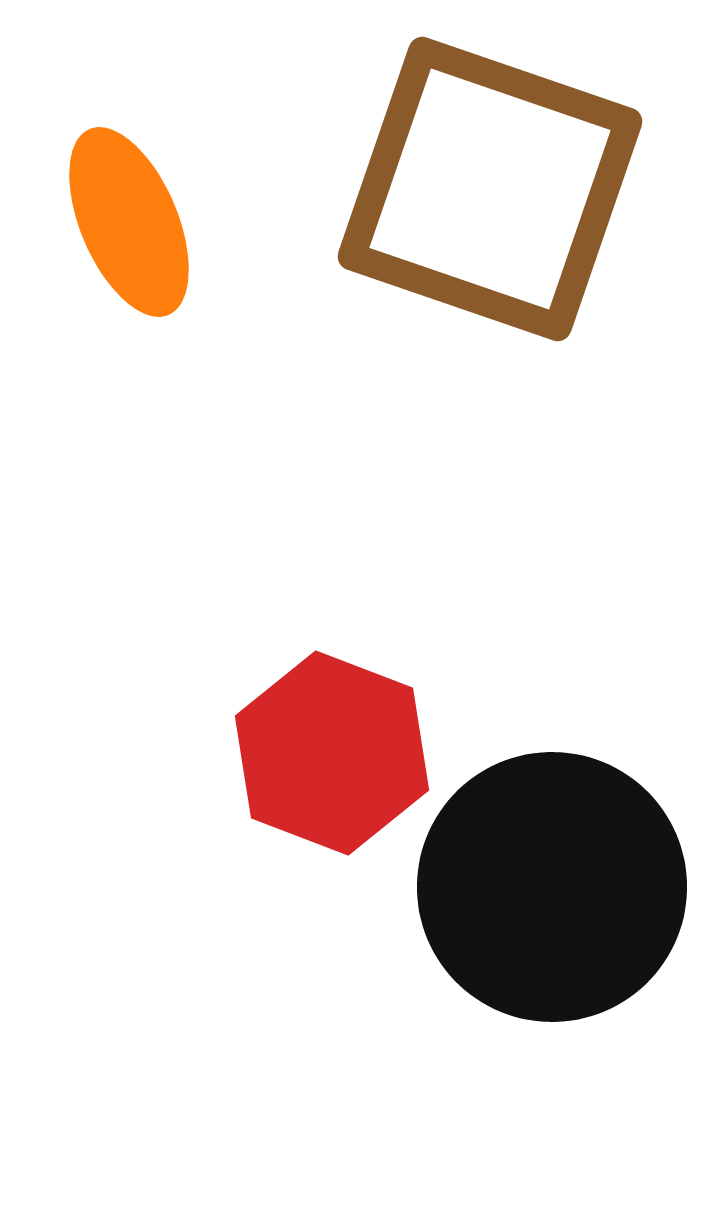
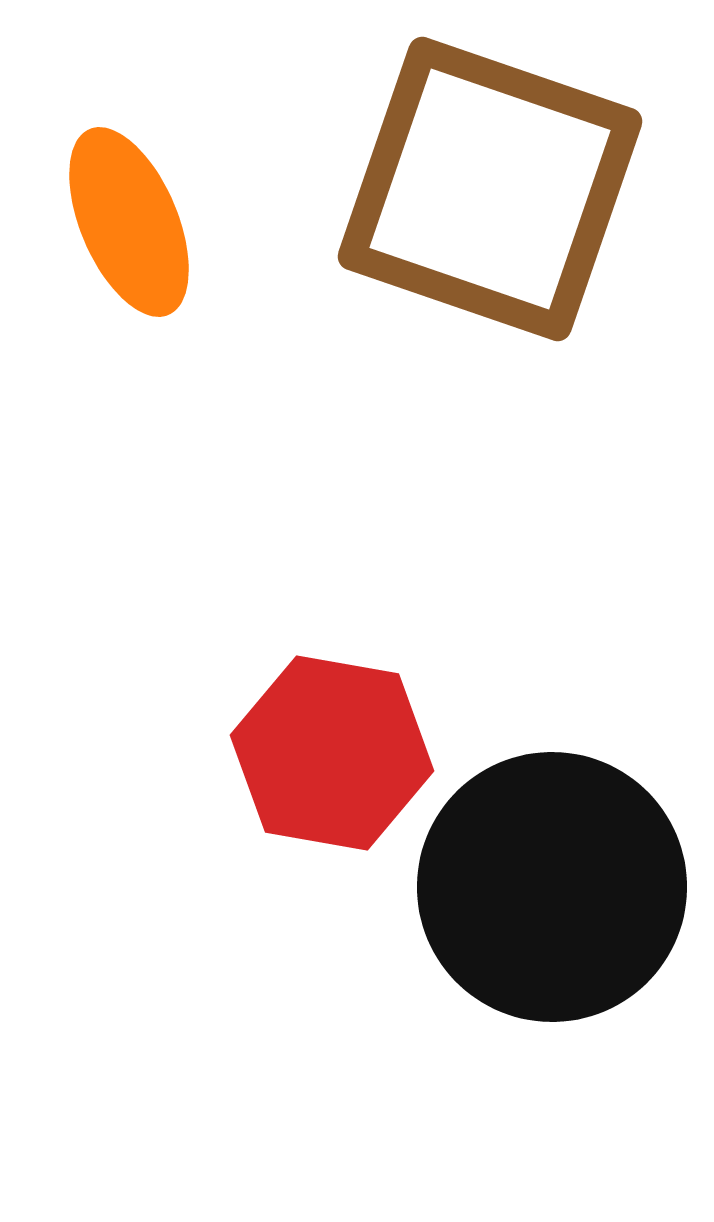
red hexagon: rotated 11 degrees counterclockwise
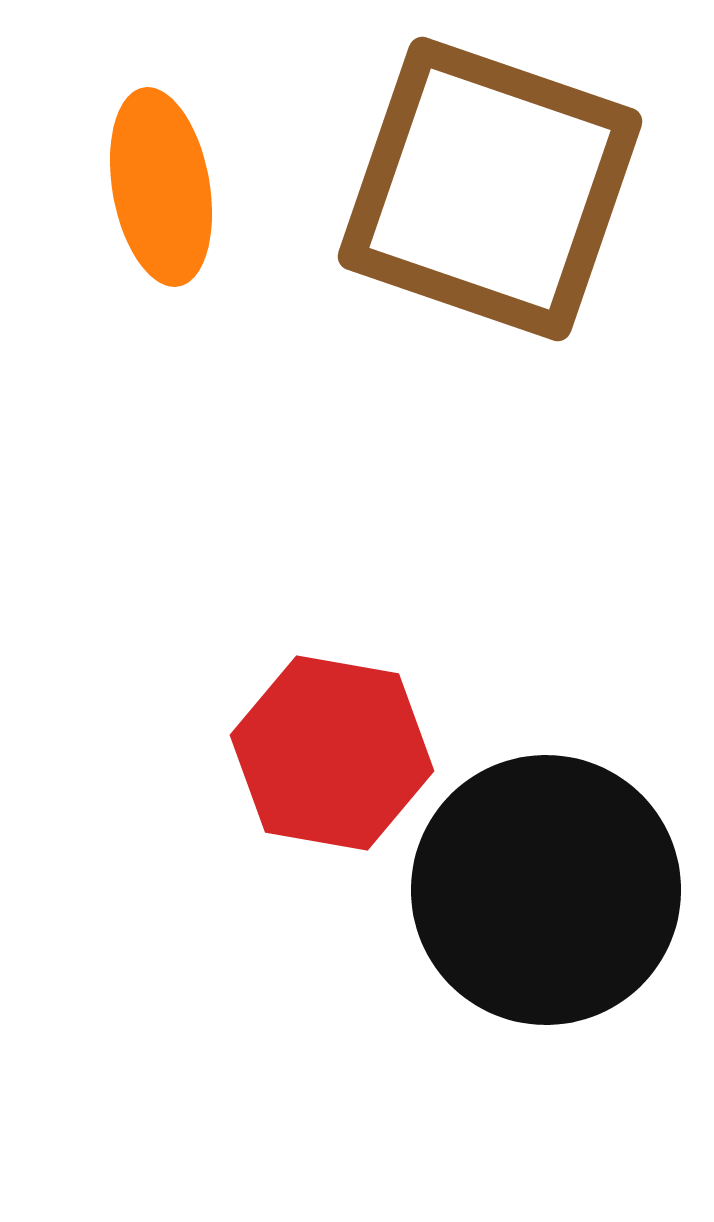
orange ellipse: moved 32 px right, 35 px up; rotated 13 degrees clockwise
black circle: moved 6 px left, 3 px down
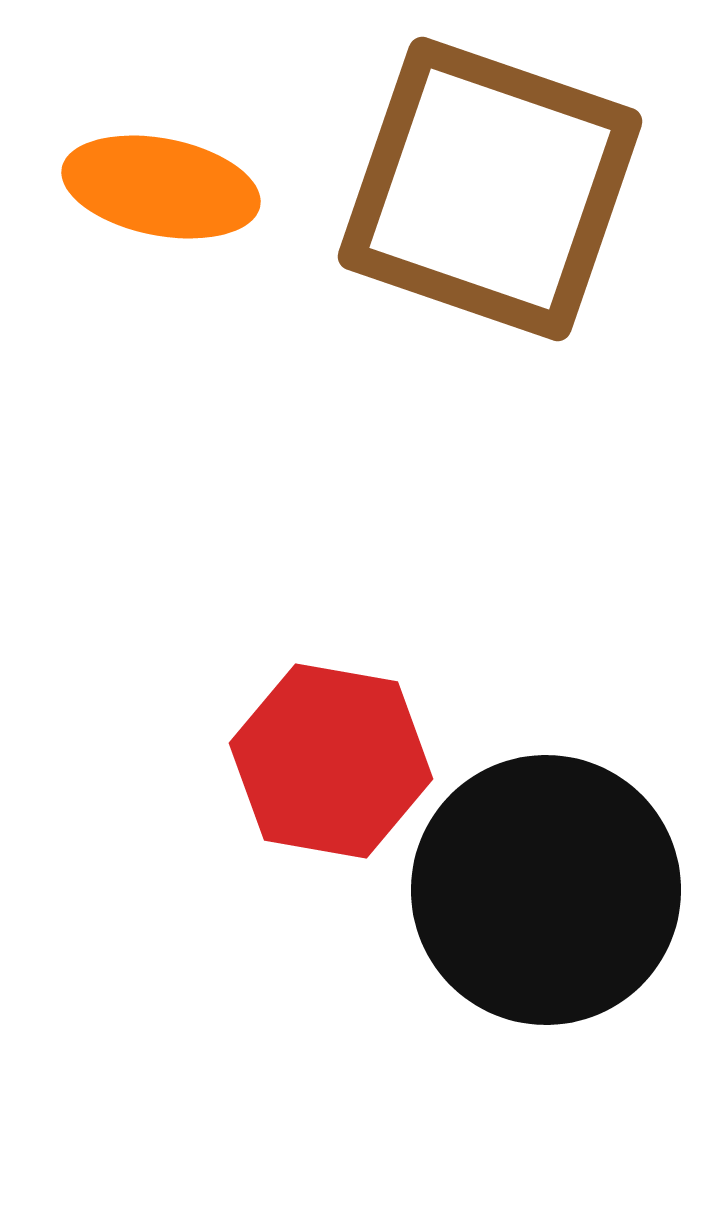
orange ellipse: rotated 69 degrees counterclockwise
red hexagon: moved 1 px left, 8 px down
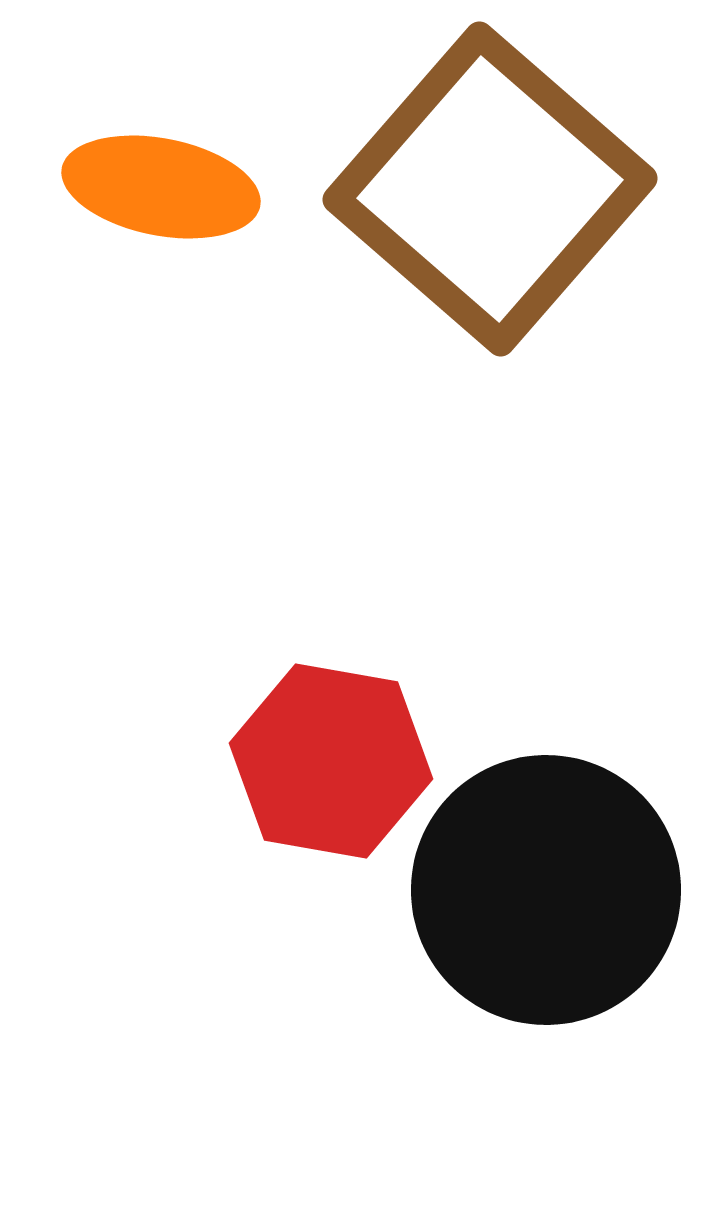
brown square: rotated 22 degrees clockwise
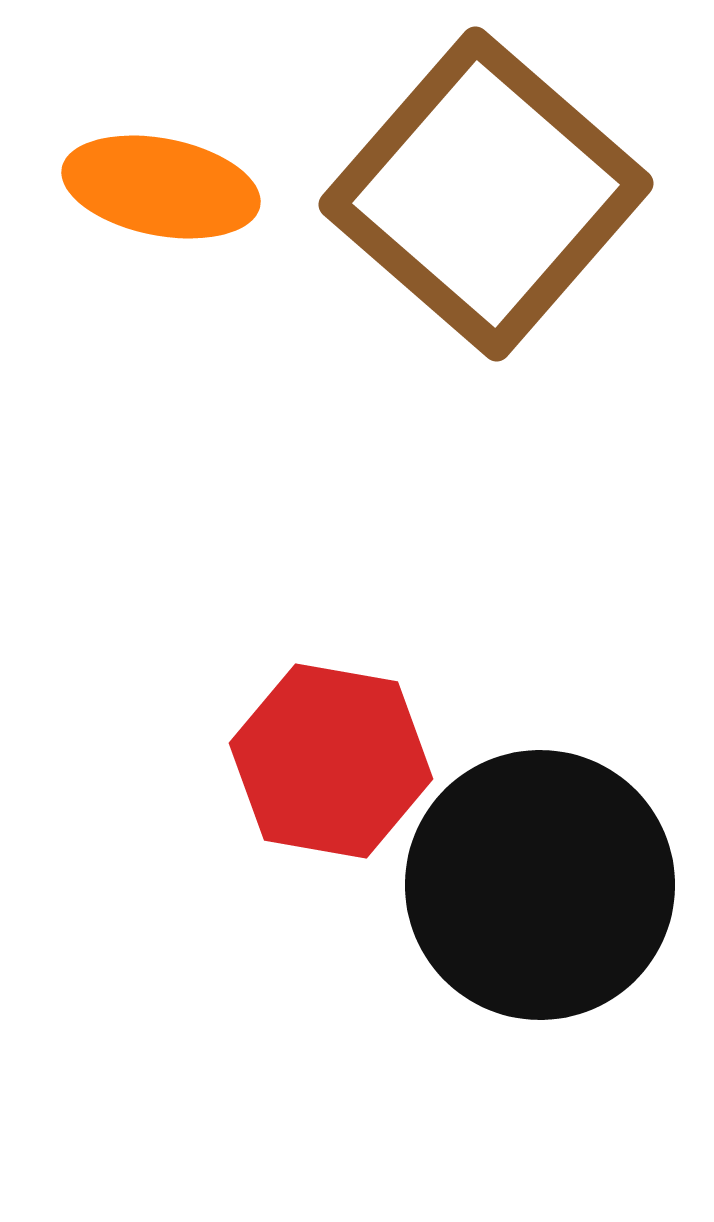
brown square: moved 4 px left, 5 px down
black circle: moved 6 px left, 5 px up
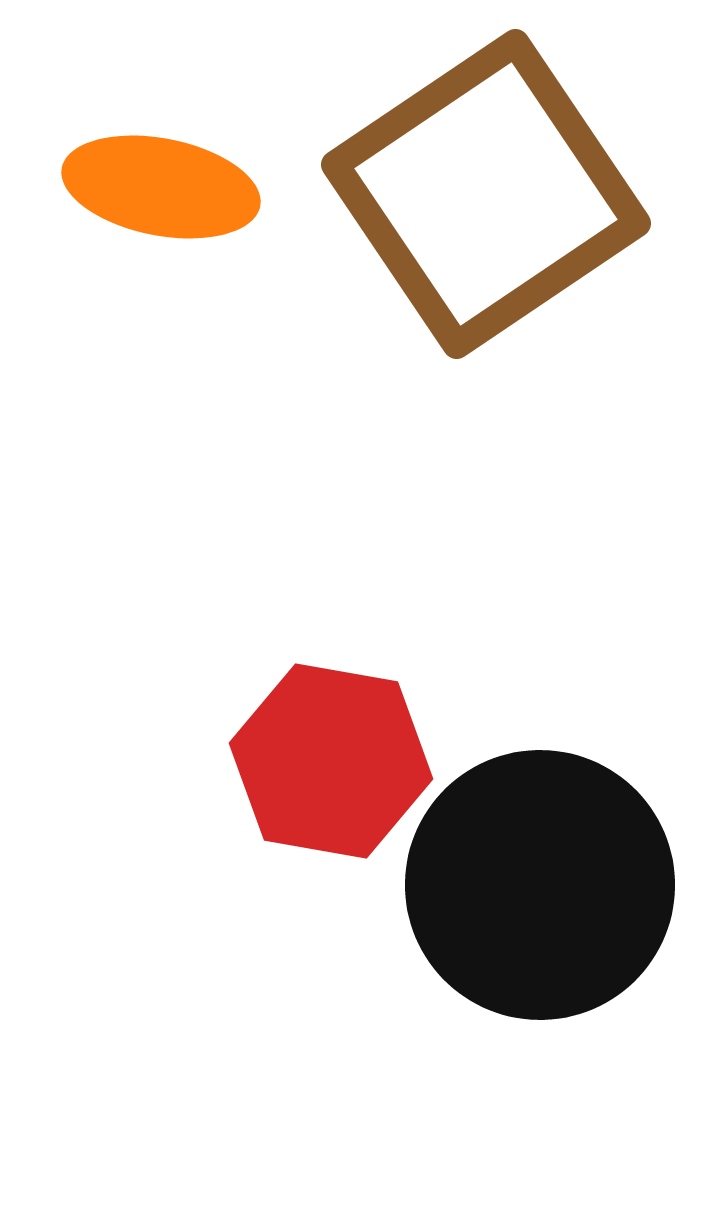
brown square: rotated 15 degrees clockwise
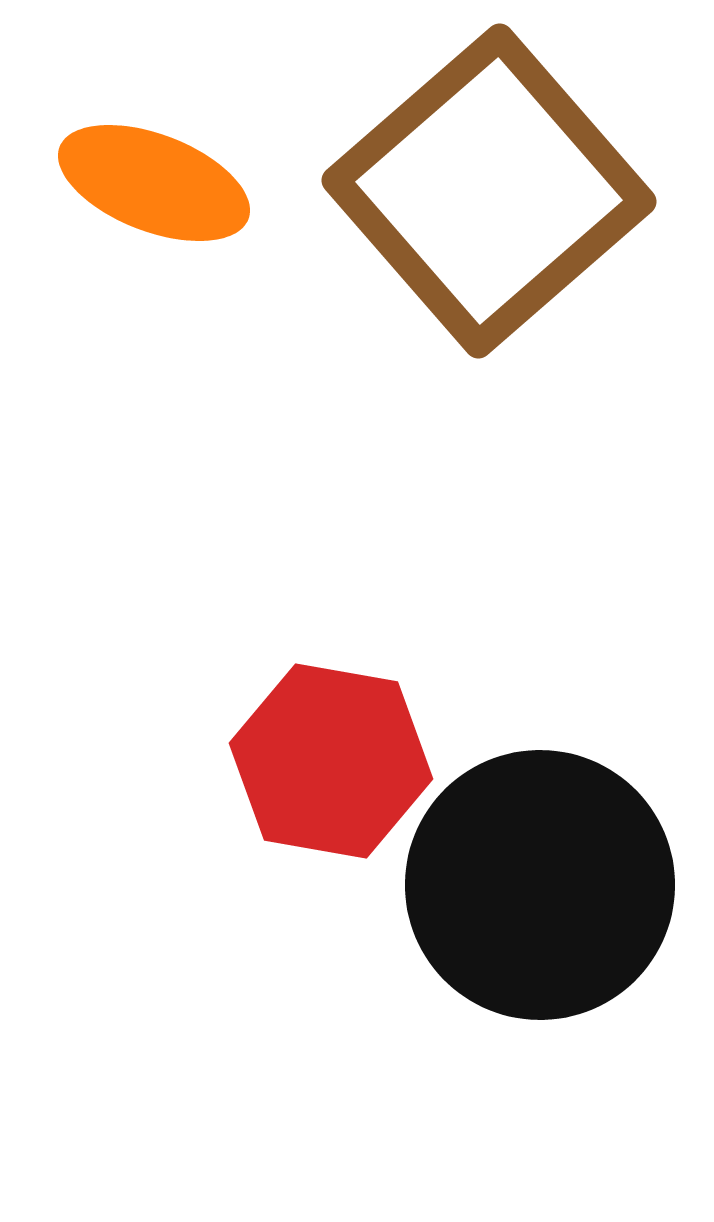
orange ellipse: moved 7 px left, 4 px up; rotated 10 degrees clockwise
brown square: moved 3 px right, 3 px up; rotated 7 degrees counterclockwise
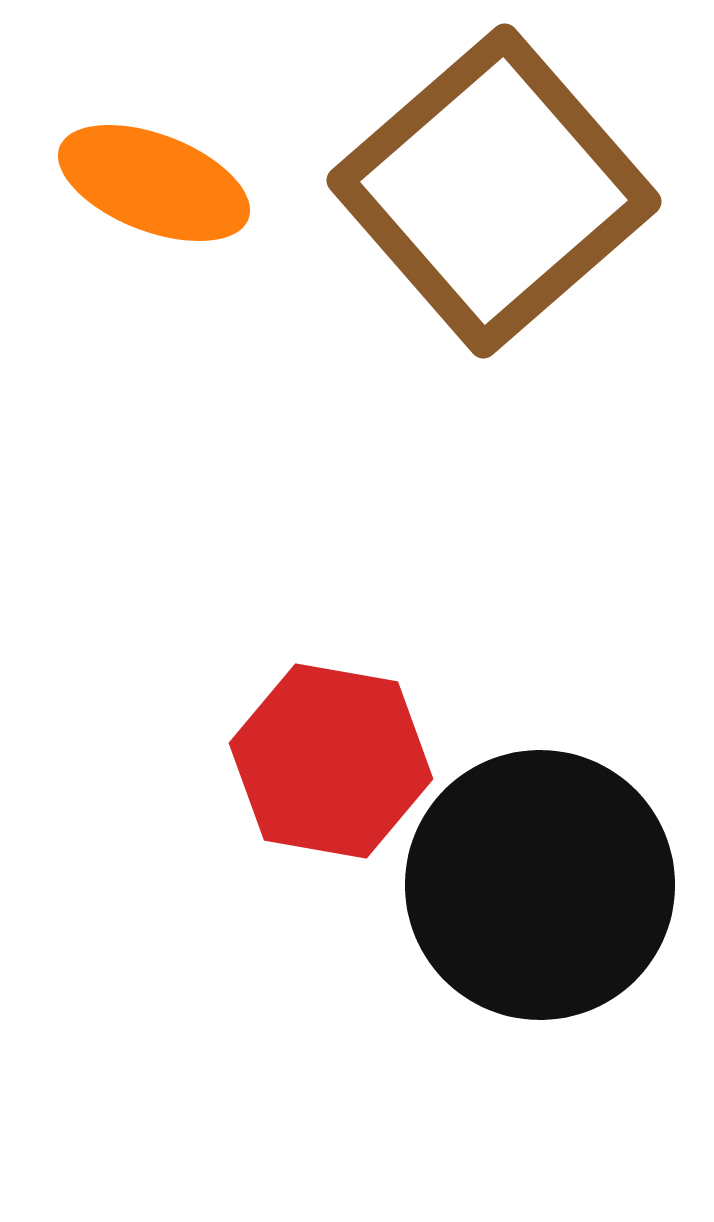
brown square: moved 5 px right
